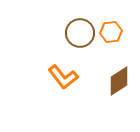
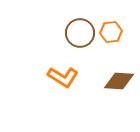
orange L-shape: rotated 20 degrees counterclockwise
brown diamond: rotated 36 degrees clockwise
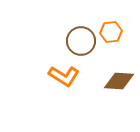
brown circle: moved 1 px right, 8 px down
orange L-shape: moved 1 px right, 1 px up
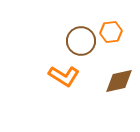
brown diamond: rotated 16 degrees counterclockwise
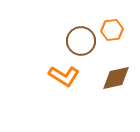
orange hexagon: moved 1 px right, 2 px up
brown diamond: moved 3 px left, 3 px up
